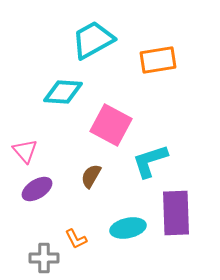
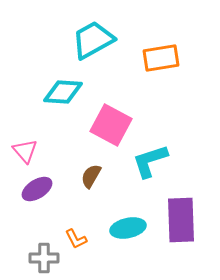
orange rectangle: moved 3 px right, 2 px up
purple rectangle: moved 5 px right, 7 px down
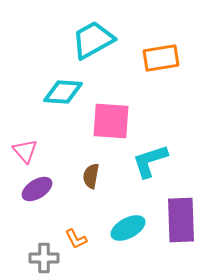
pink square: moved 4 px up; rotated 24 degrees counterclockwise
brown semicircle: rotated 20 degrees counterclockwise
cyan ellipse: rotated 16 degrees counterclockwise
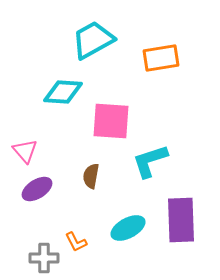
orange L-shape: moved 3 px down
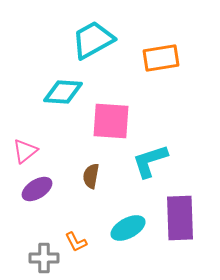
pink triangle: rotated 32 degrees clockwise
purple rectangle: moved 1 px left, 2 px up
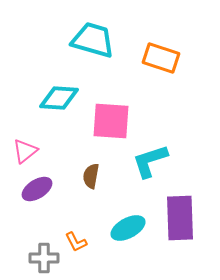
cyan trapezoid: rotated 45 degrees clockwise
orange rectangle: rotated 27 degrees clockwise
cyan diamond: moved 4 px left, 6 px down
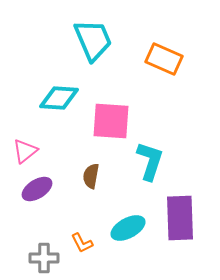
cyan trapezoid: rotated 51 degrees clockwise
orange rectangle: moved 3 px right, 1 px down; rotated 6 degrees clockwise
cyan L-shape: rotated 126 degrees clockwise
orange L-shape: moved 6 px right, 1 px down
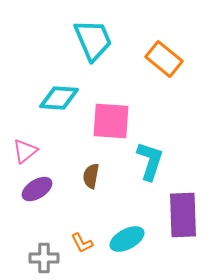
orange rectangle: rotated 15 degrees clockwise
purple rectangle: moved 3 px right, 3 px up
cyan ellipse: moved 1 px left, 11 px down
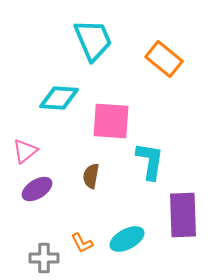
cyan L-shape: rotated 9 degrees counterclockwise
